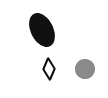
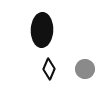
black ellipse: rotated 28 degrees clockwise
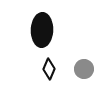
gray circle: moved 1 px left
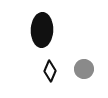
black diamond: moved 1 px right, 2 px down
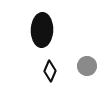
gray circle: moved 3 px right, 3 px up
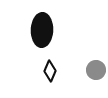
gray circle: moved 9 px right, 4 px down
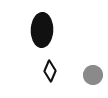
gray circle: moved 3 px left, 5 px down
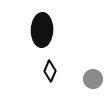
gray circle: moved 4 px down
